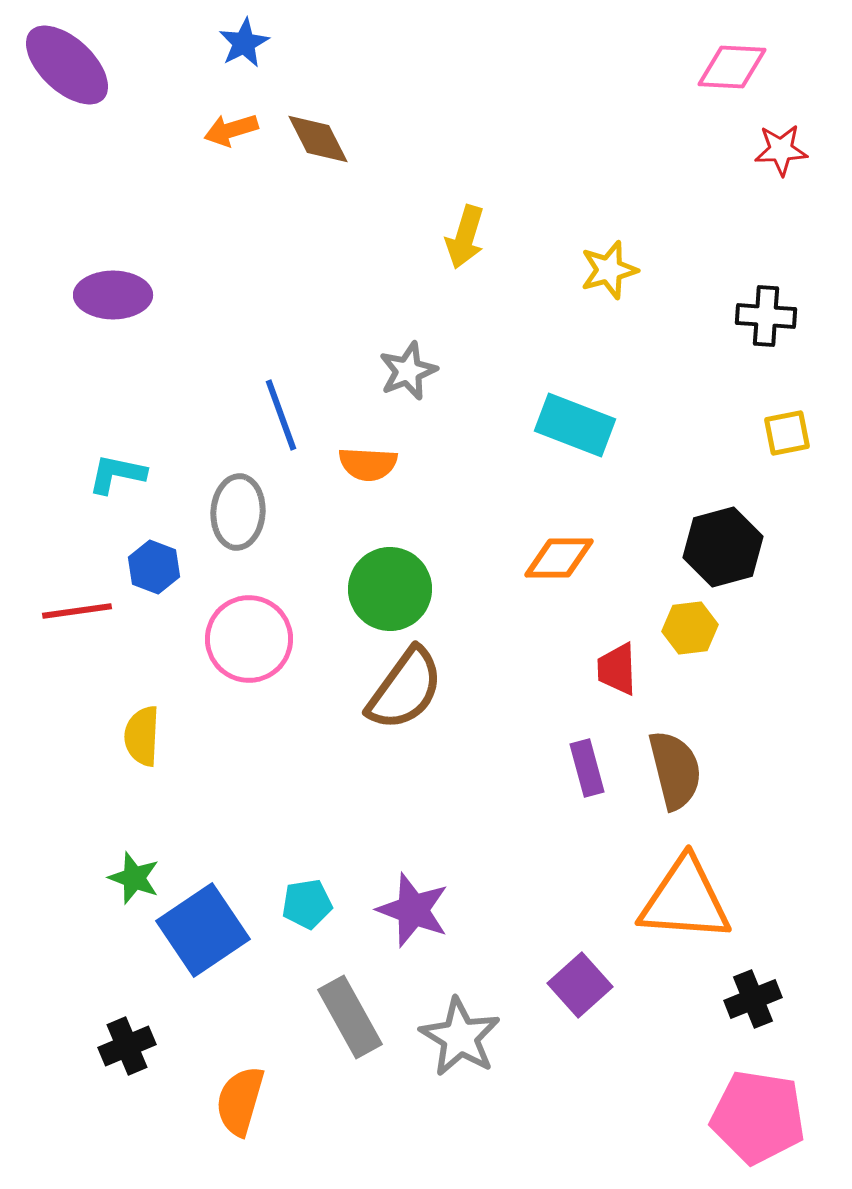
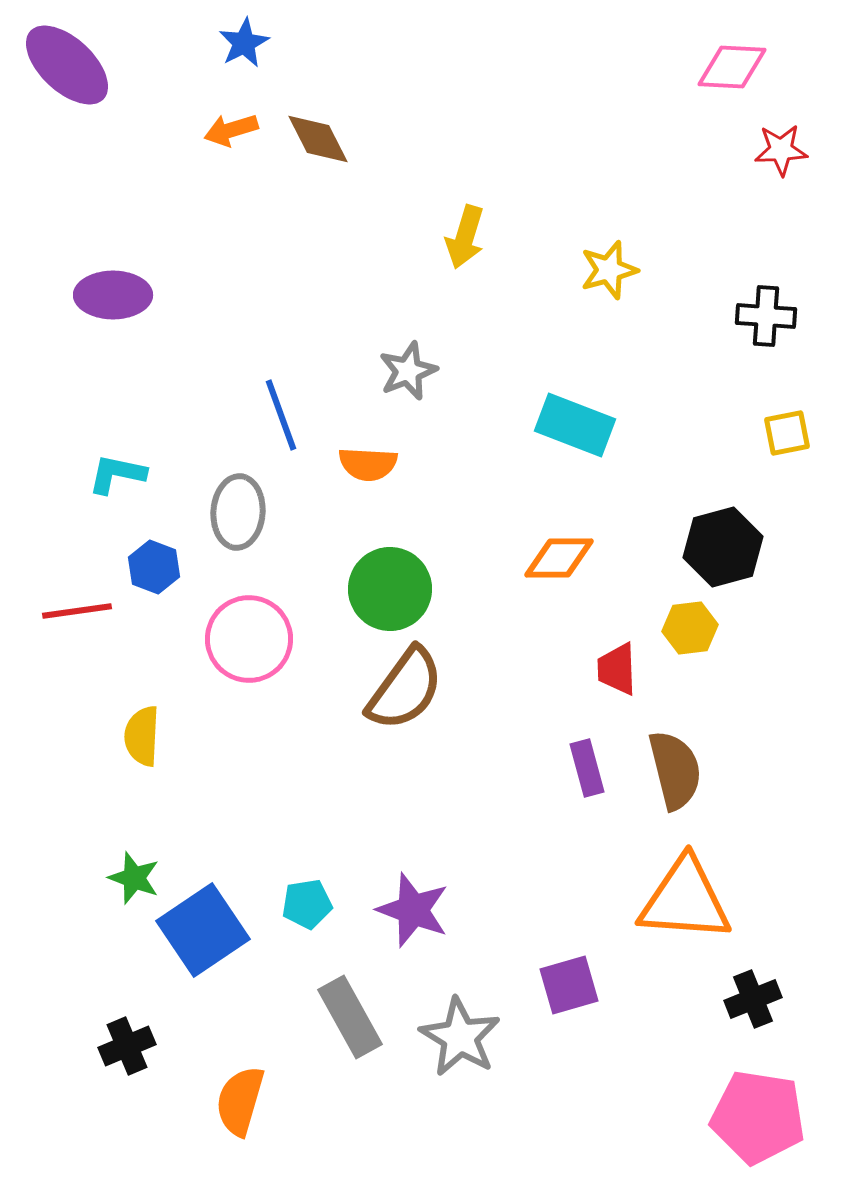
purple square at (580, 985): moved 11 px left; rotated 26 degrees clockwise
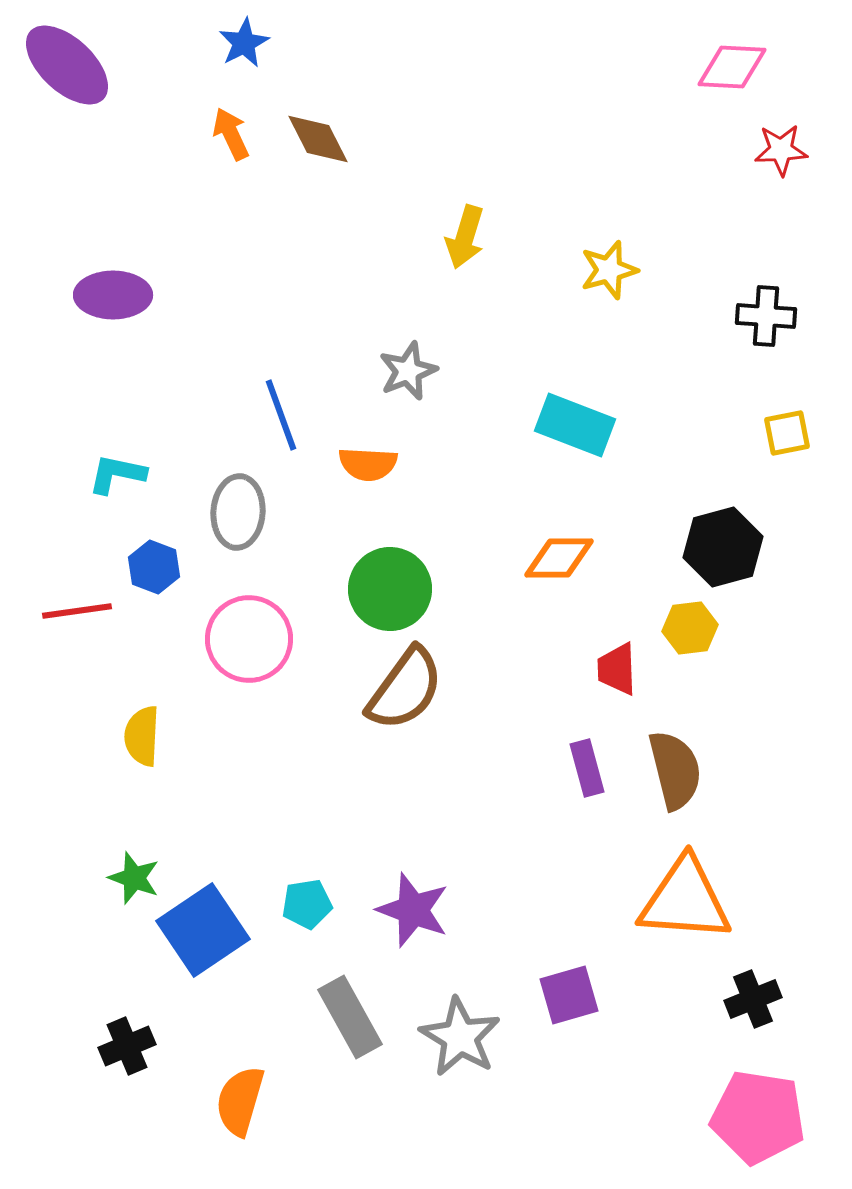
orange arrow at (231, 130): moved 4 px down; rotated 82 degrees clockwise
purple square at (569, 985): moved 10 px down
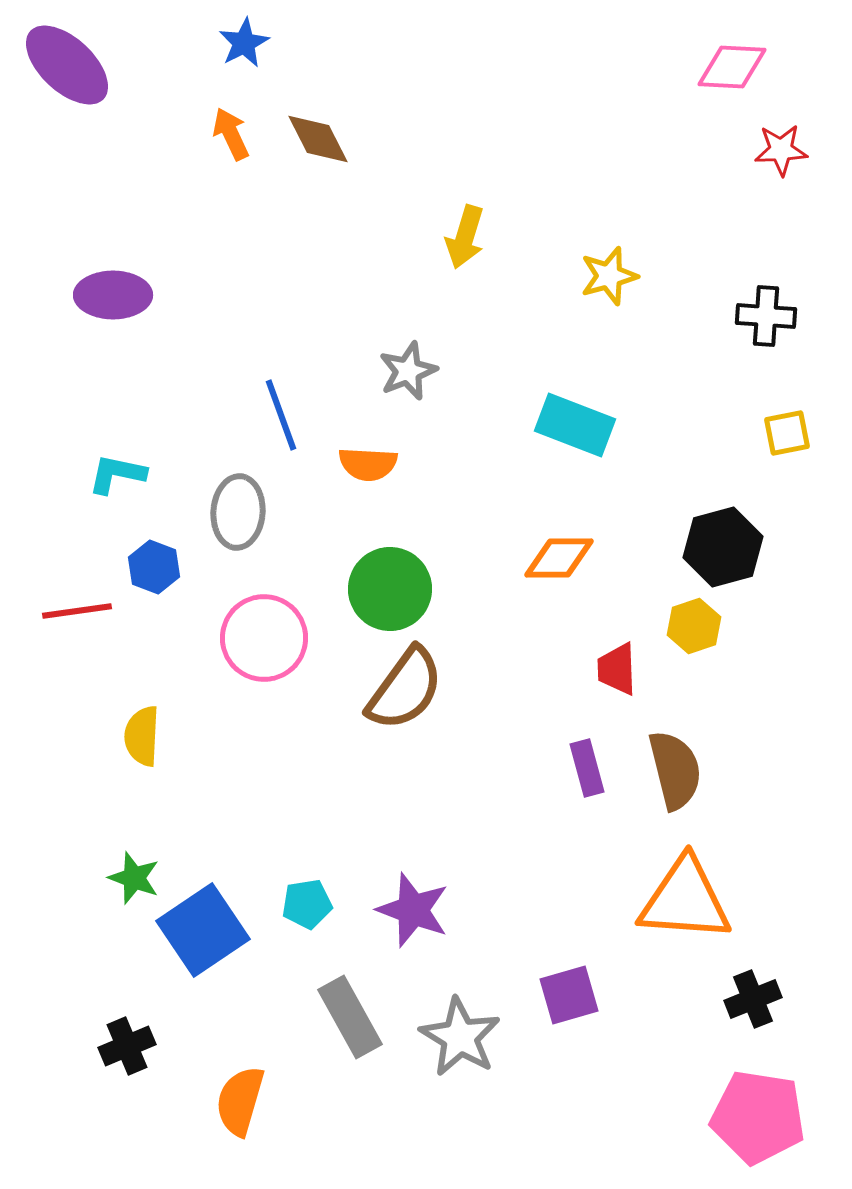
yellow star at (609, 270): moved 6 px down
yellow hexagon at (690, 628): moved 4 px right, 2 px up; rotated 12 degrees counterclockwise
pink circle at (249, 639): moved 15 px right, 1 px up
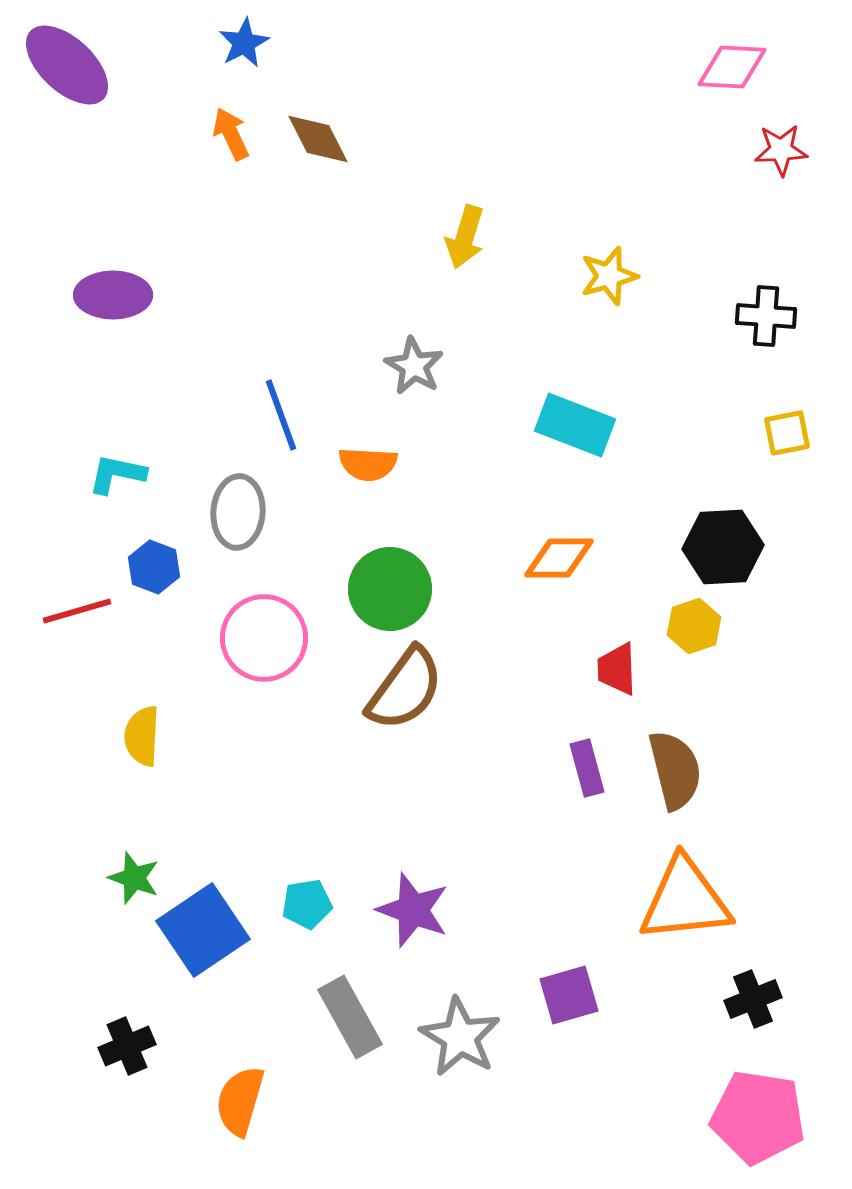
gray star at (408, 371): moved 6 px right, 5 px up; rotated 20 degrees counterclockwise
black hexagon at (723, 547): rotated 12 degrees clockwise
red line at (77, 611): rotated 8 degrees counterclockwise
orange triangle at (685, 900): rotated 10 degrees counterclockwise
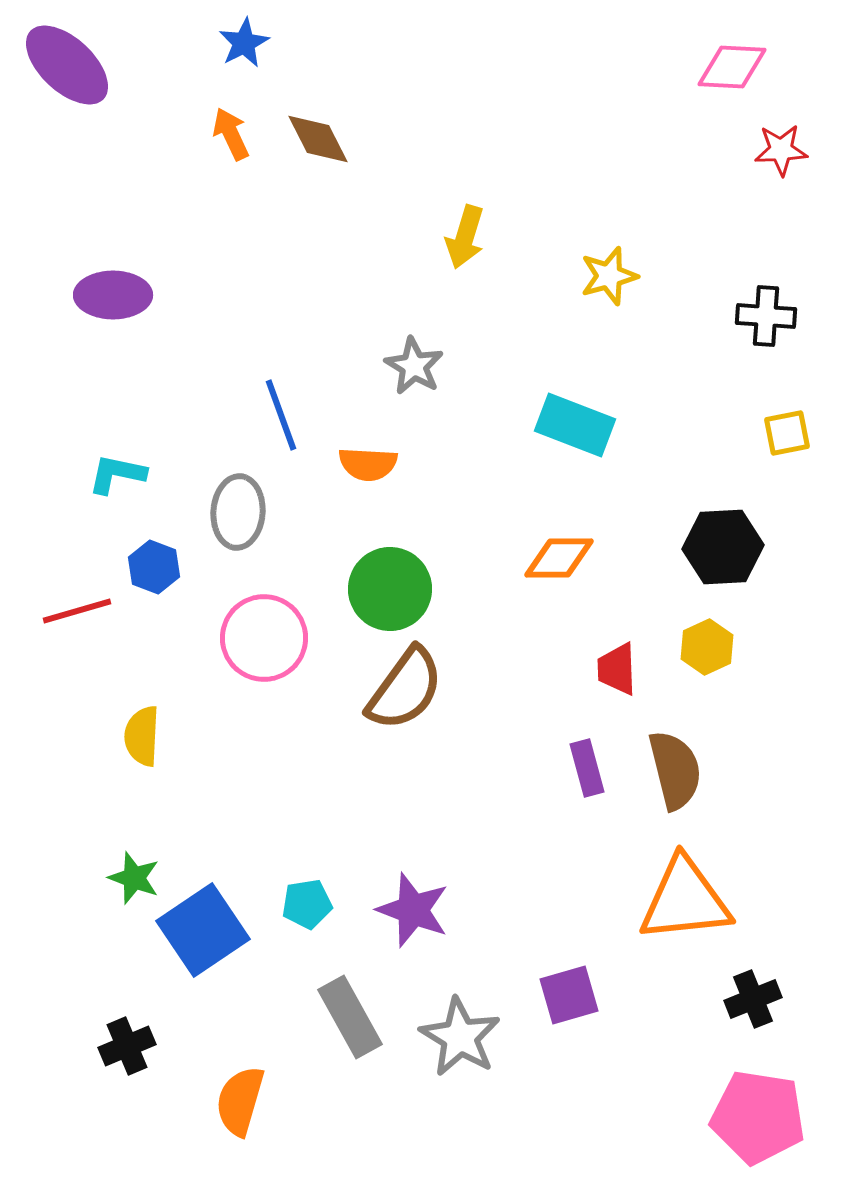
yellow hexagon at (694, 626): moved 13 px right, 21 px down; rotated 6 degrees counterclockwise
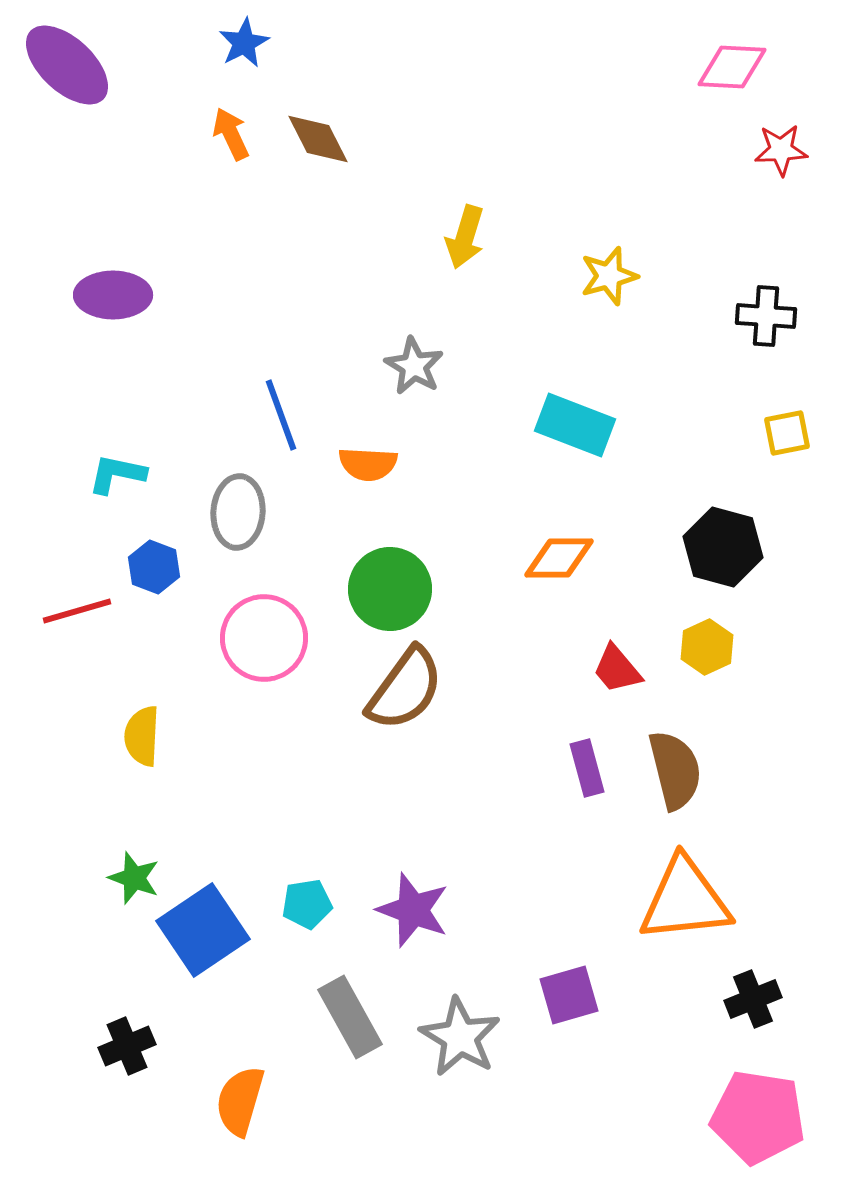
black hexagon at (723, 547): rotated 18 degrees clockwise
red trapezoid at (617, 669): rotated 38 degrees counterclockwise
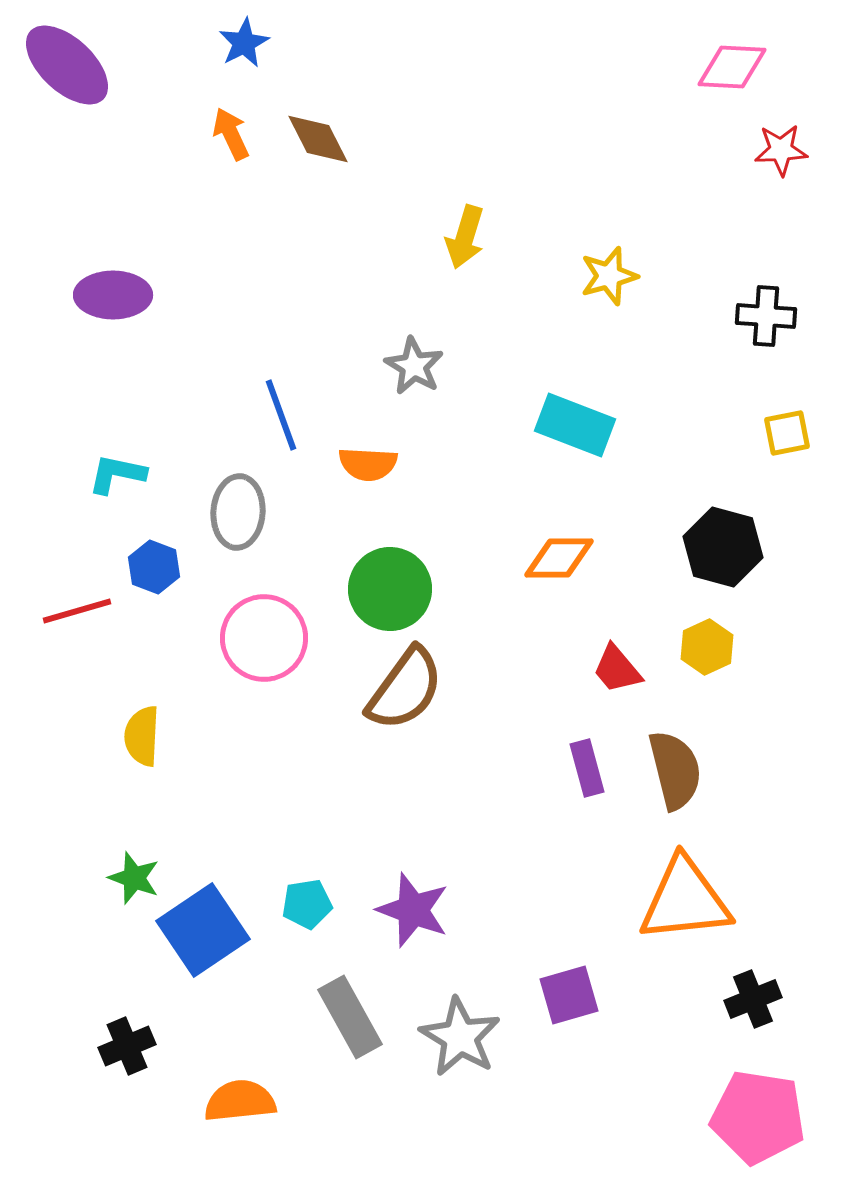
orange semicircle at (240, 1101): rotated 68 degrees clockwise
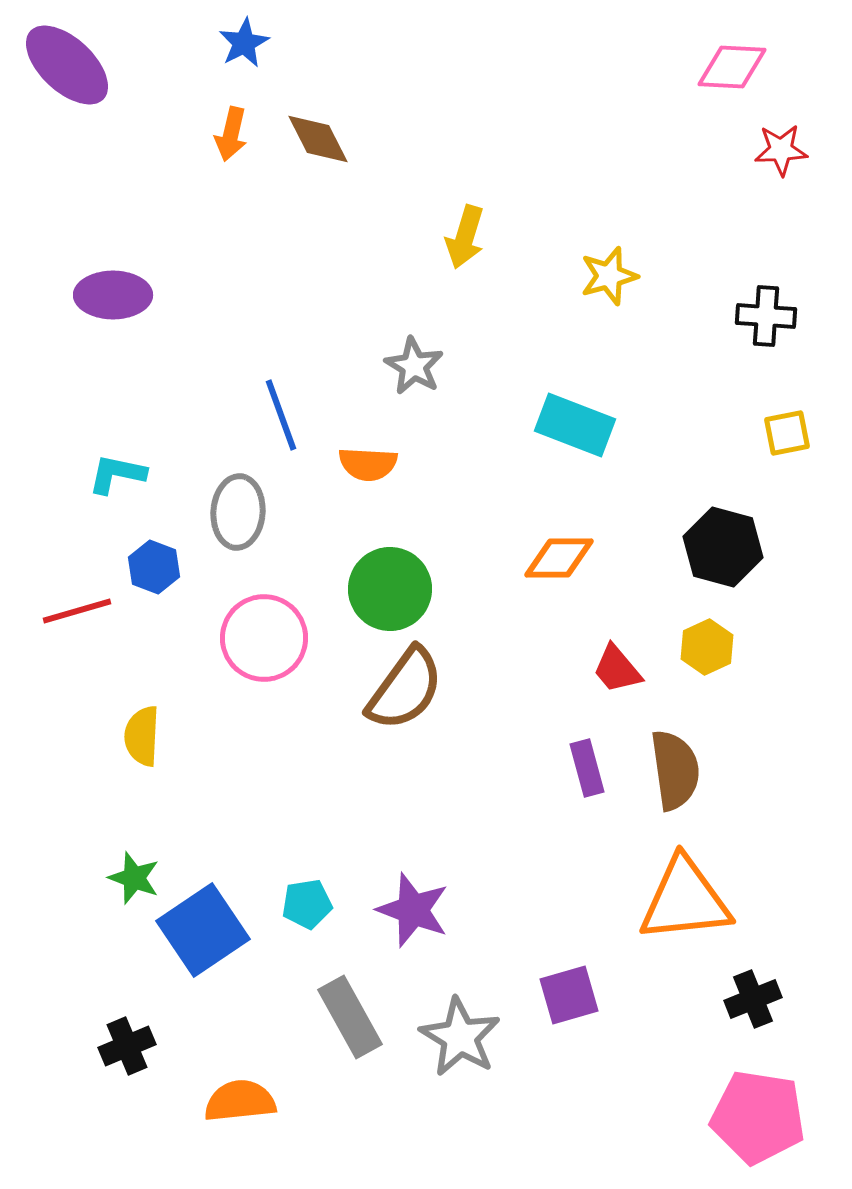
orange arrow at (231, 134): rotated 142 degrees counterclockwise
brown semicircle at (675, 770): rotated 6 degrees clockwise
